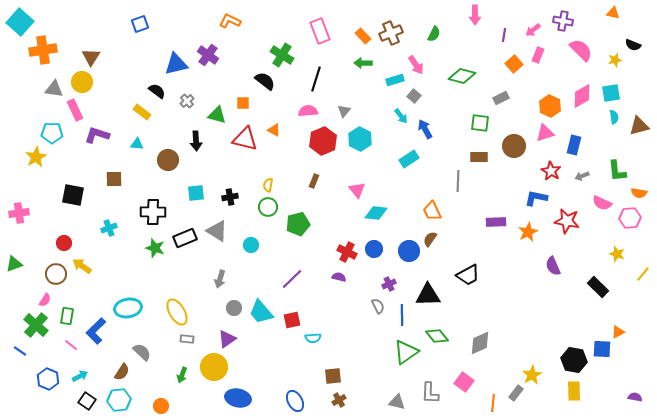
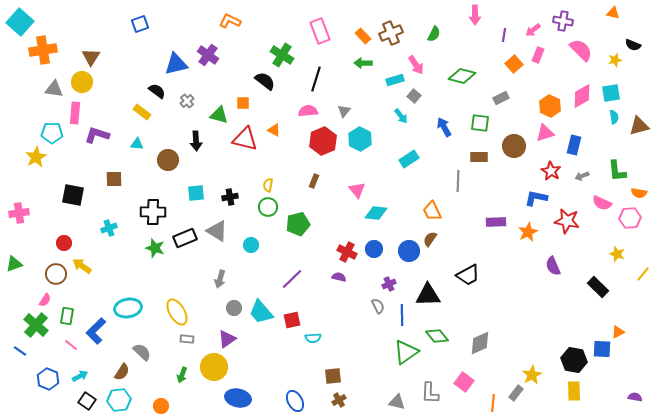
pink rectangle at (75, 110): moved 3 px down; rotated 30 degrees clockwise
green triangle at (217, 115): moved 2 px right
blue arrow at (425, 129): moved 19 px right, 2 px up
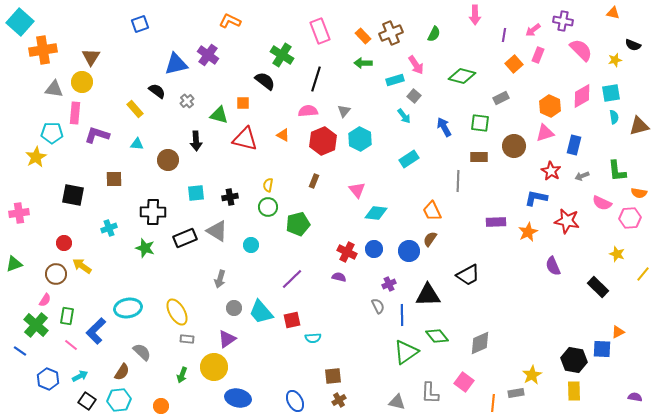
yellow rectangle at (142, 112): moved 7 px left, 3 px up; rotated 12 degrees clockwise
cyan arrow at (401, 116): moved 3 px right
orange triangle at (274, 130): moved 9 px right, 5 px down
green star at (155, 248): moved 10 px left
gray rectangle at (516, 393): rotated 42 degrees clockwise
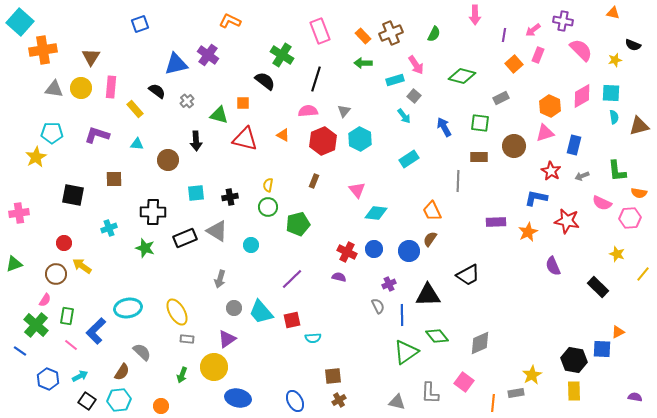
yellow circle at (82, 82): moved 1 px left, 6 px down
cyan square at (611, 93): rotated 12 degrees clockwise
pink rectangle at (75, 113): moved 36 px right, 26 px up
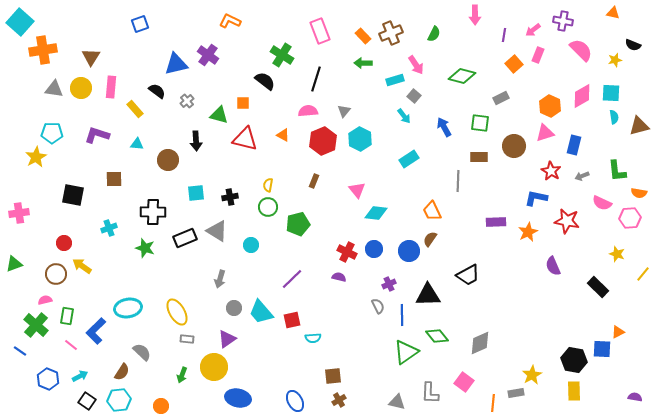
pink semicircle at (45, 300): rotated 136 degrees counterclockwise
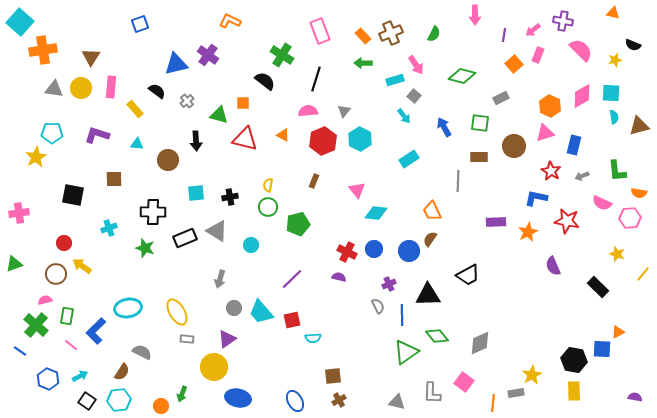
gray semicircle at (142, 352): rotated 18 degrees counterclockwise
green arrow at (182, 375): moved 19 px down
gray L-shape at (430, 393): moved 2 px right
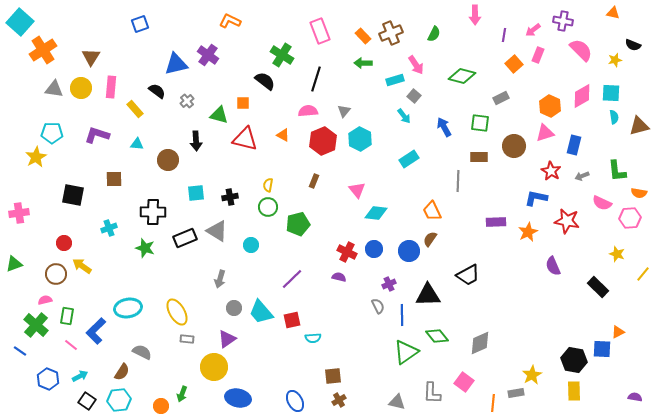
orange cross at (43, 50): rotated 24 degrees counterclockwise
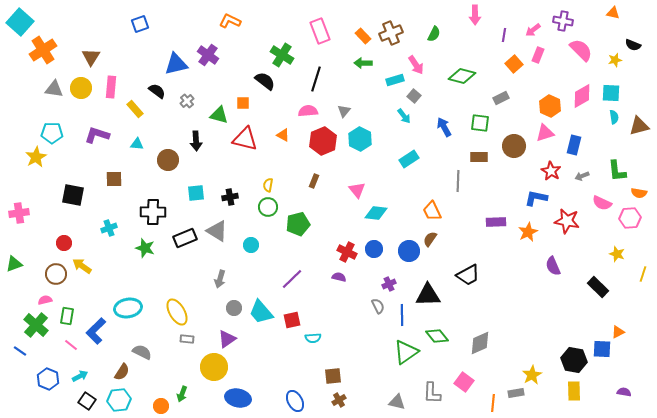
yellow line at (643, 274): rotated 21 degrees counterclockwise
purple semicircle at (635, 397): moved 11 px left, 5 px up
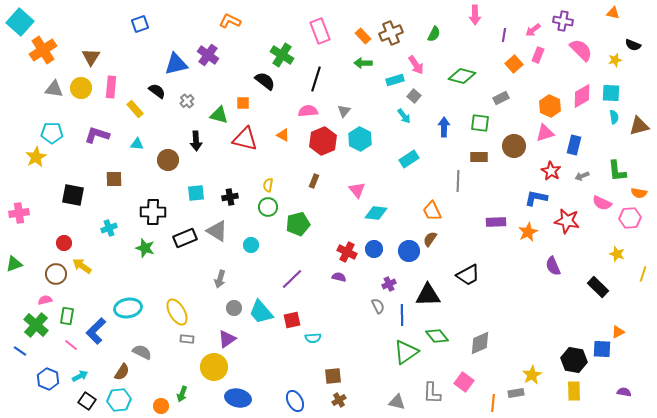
blue arrow at (444, 127): rotated 30 degrees clockwise
